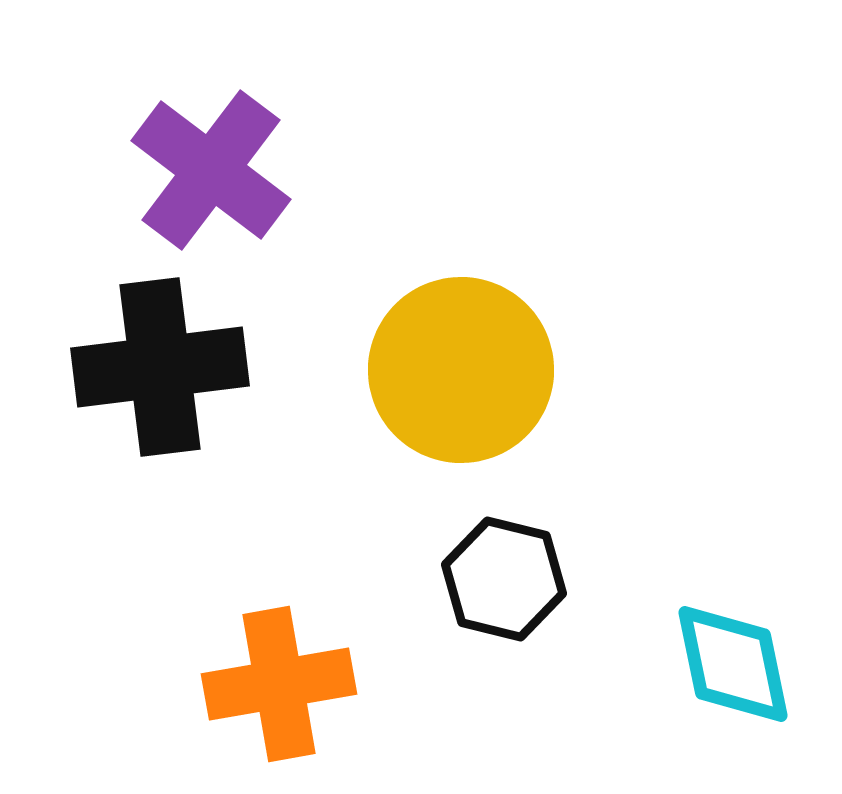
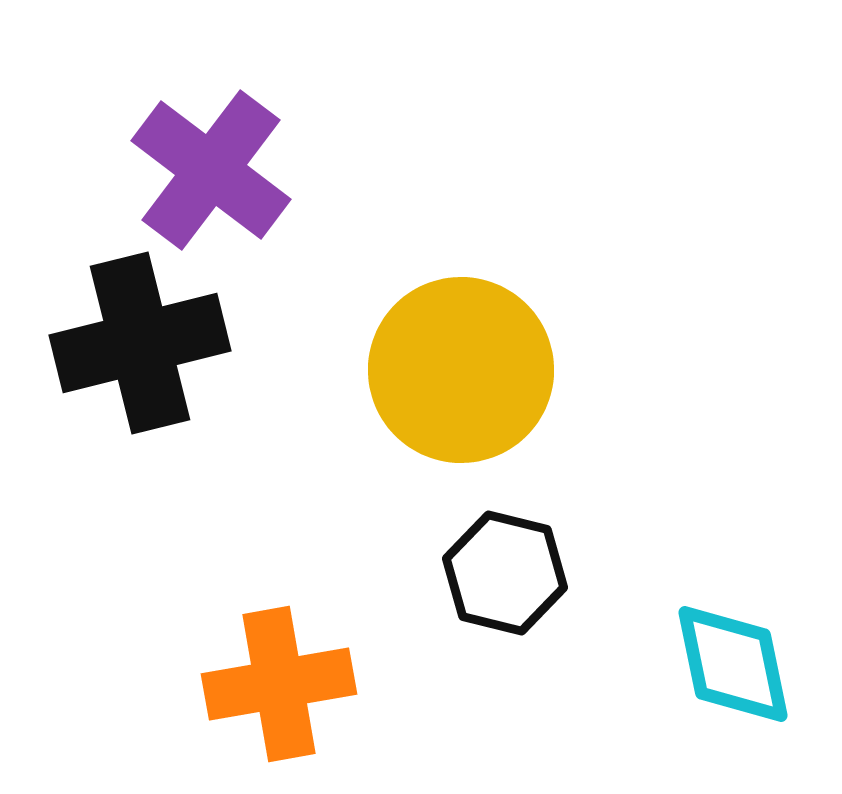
black cross: moved 20 px left, 24 px up; rotated 7 degrees counterclockwise
black hexagon: moved 1 px right, 6 px up
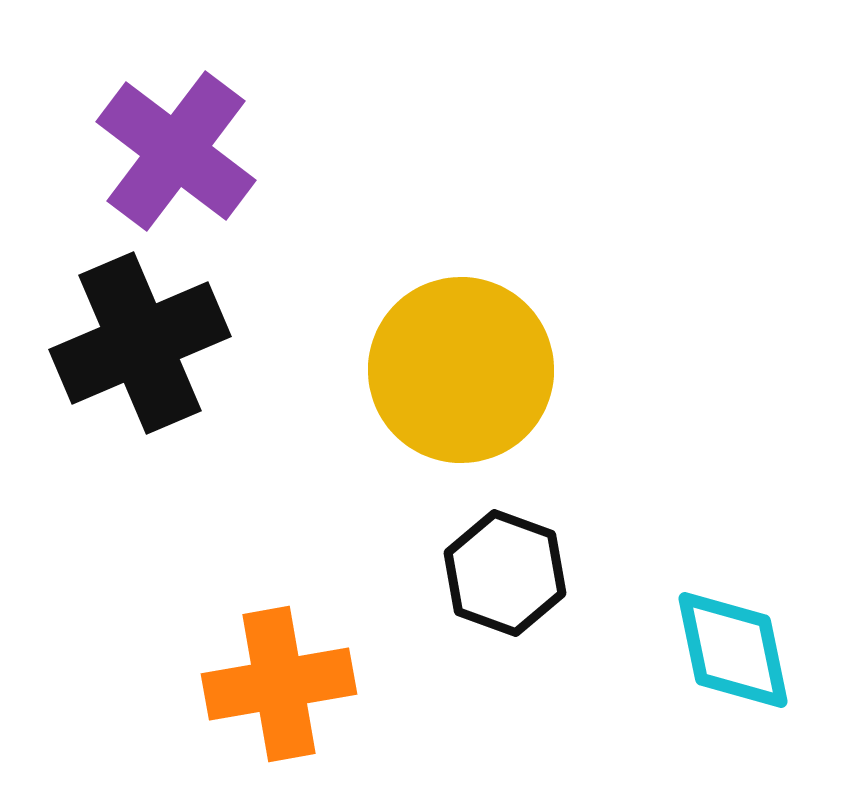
purple cross: moved 35 px left, 19 px up
black cross: rotated 9 degrees counterclockwise
black hexagon: rotated 6 degrees clockwise
cyan diamond: moved 14 px up
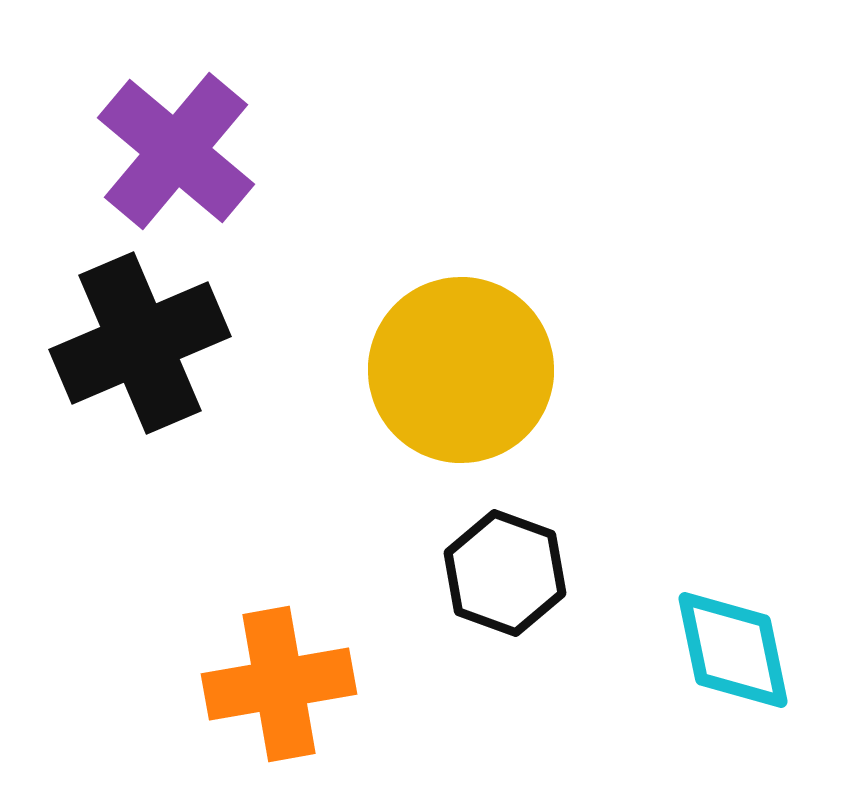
purple cross: rotated 3 degrees clockwise
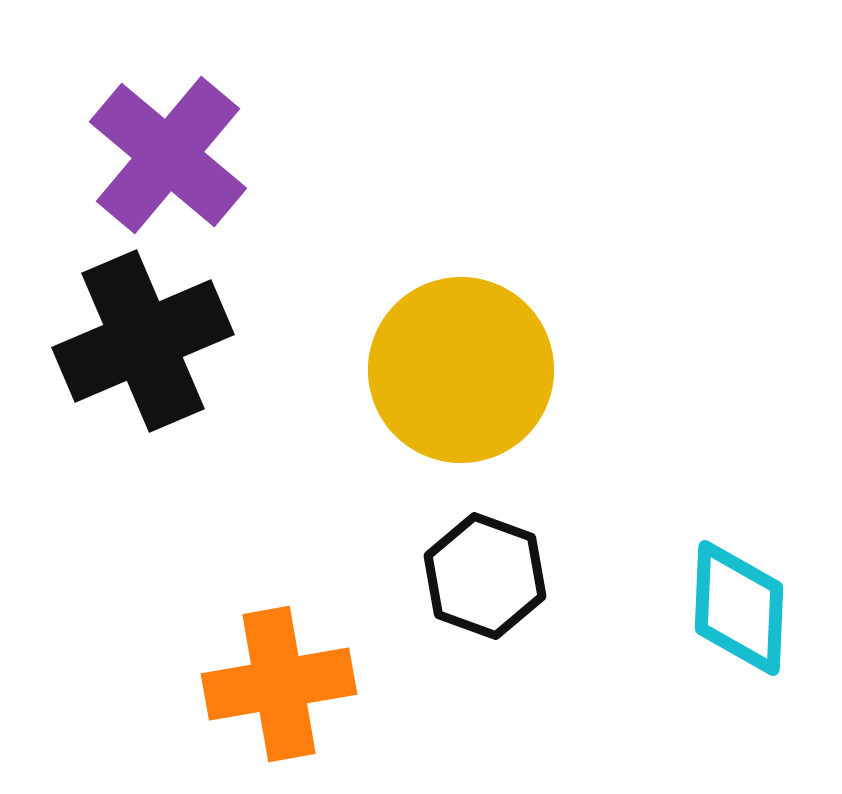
purple cross: moved 8 px left, 4 px down
black cross: moved 3 px right, 2 px up
black hexagon: moved 20 px left, 3 px down
cyan diamond: moved 6 px right, 42 px up; rotated 14 degrees clockwise
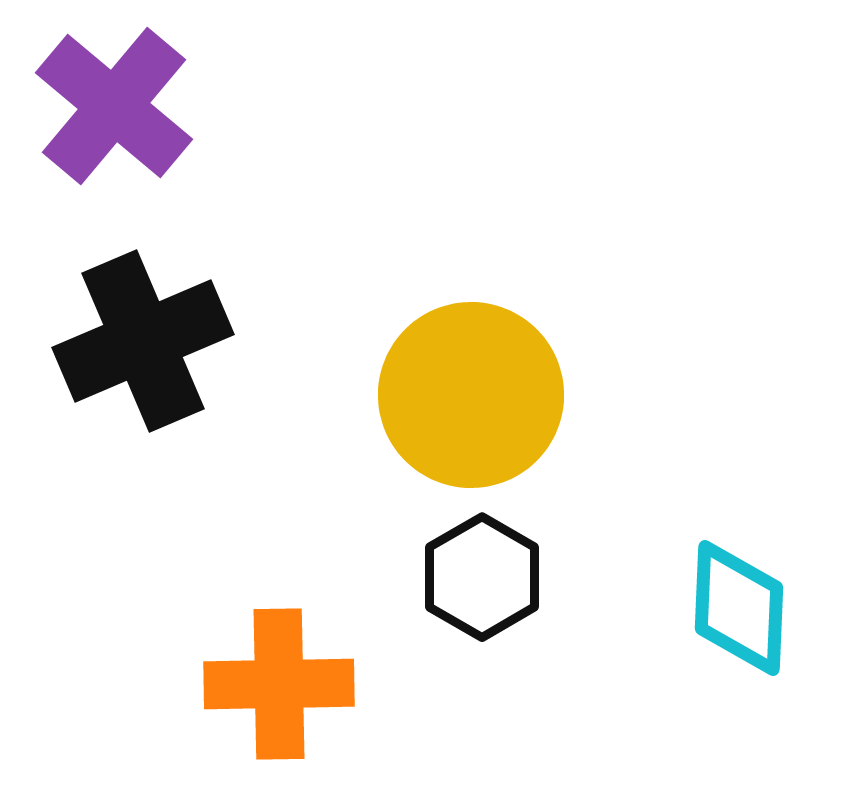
purple cross: moved 54 px left, 49 px up
yellow circle: moved 10 px right, 25 px down
black hexagon: moved 3 px left, 1 px down; rotated 10 degrees clockwise
orange cross: rotated 9 degrees clockwise
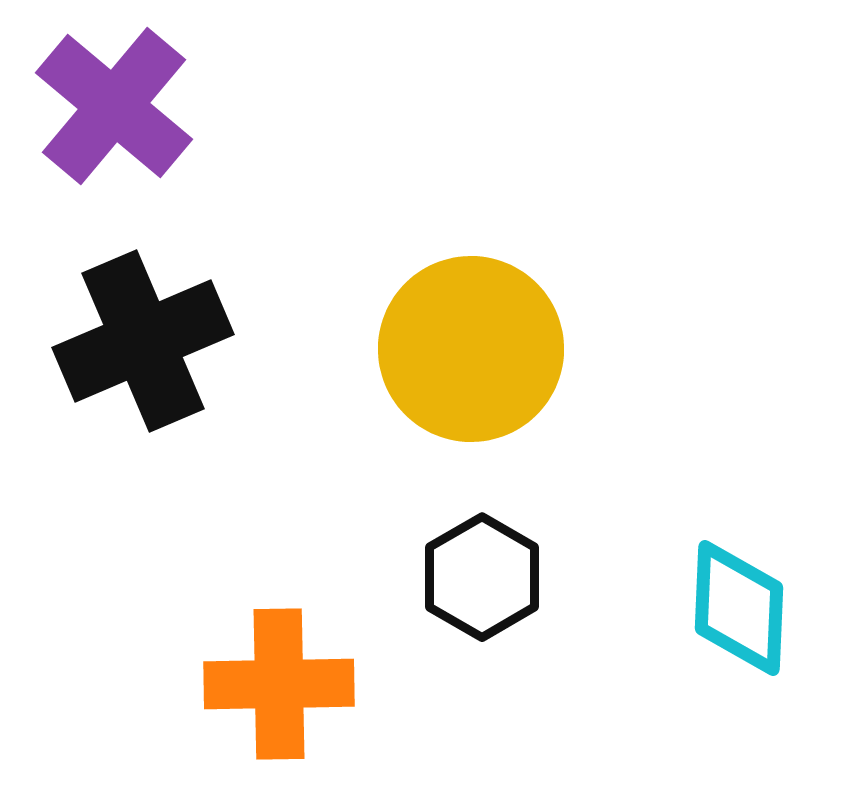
yellow circle: moved 46 px up
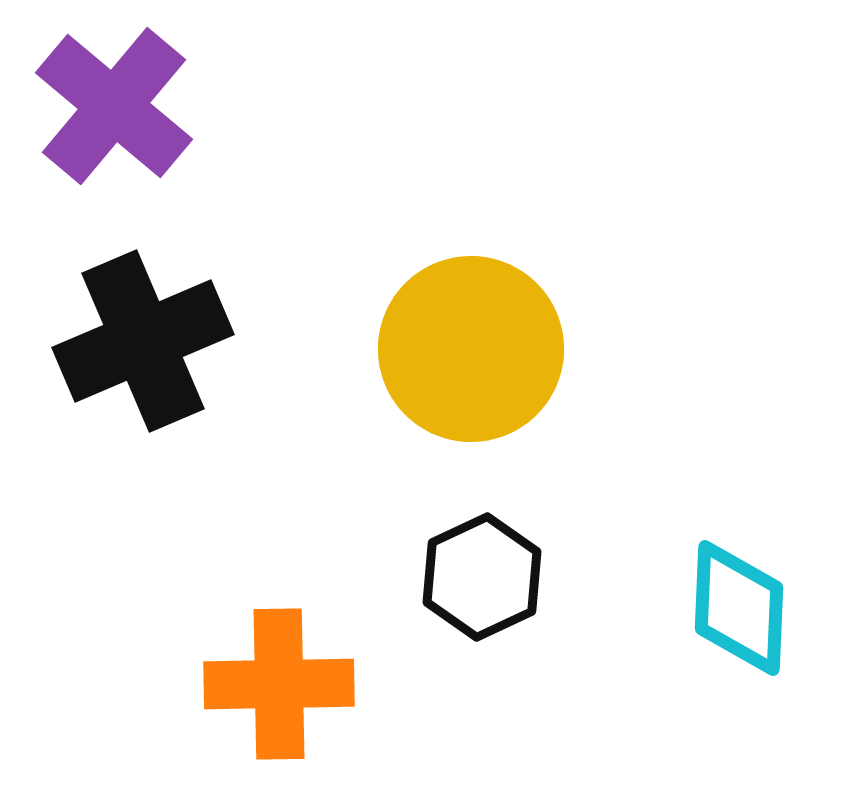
black hexagon: rotated 5 degrees clockwise
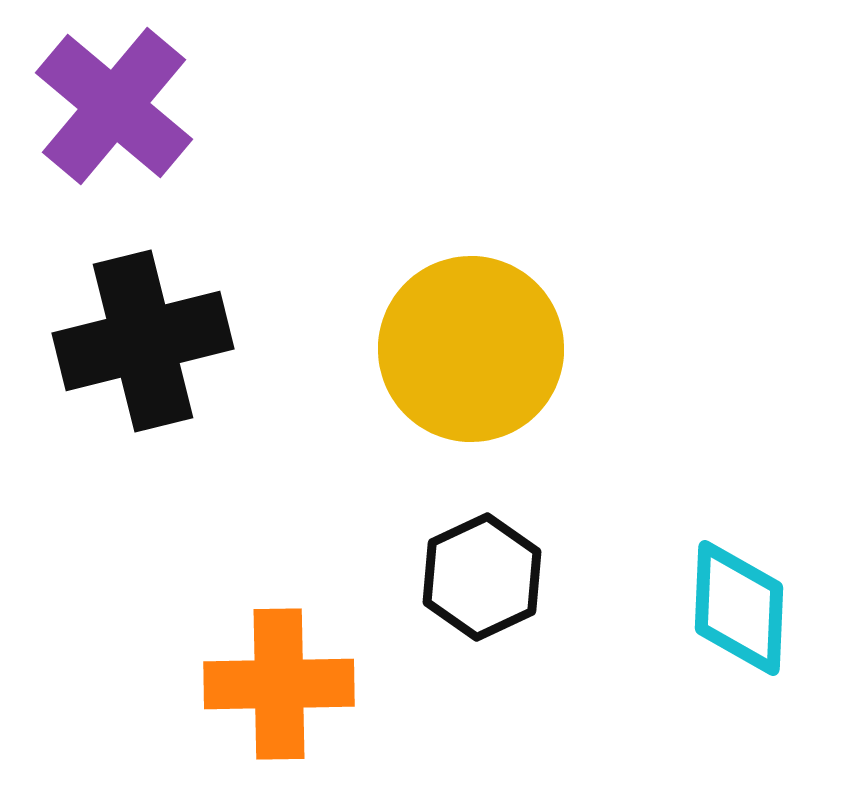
black cross: rotated 9 degrees clockwise
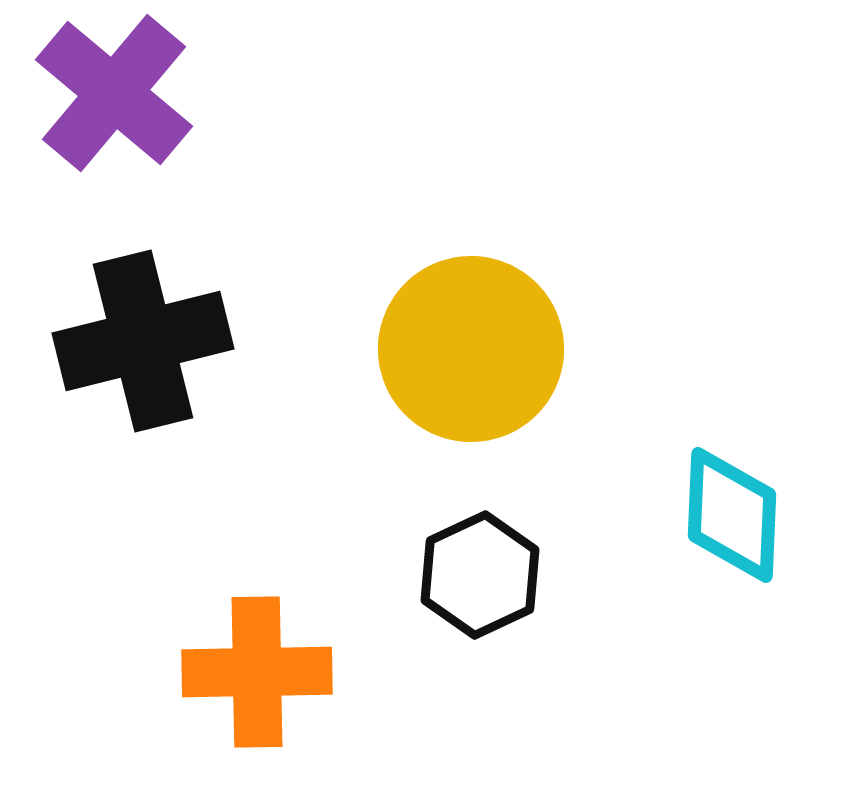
purple cross: moved 13 px up
black hexagon: moved 2 px left, 2 px up
cyan diamond: moved 7 px left, 93 px up
orange cross: moved 22 px left, 12 px up
